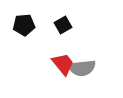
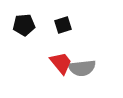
black square: rotated 12 degrees clockwise
red trapezoid: moved 2 px left, 1 px up
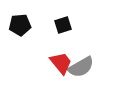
black pentagon: moved 4 px left
gray semicircle: moved 1 px left, 1 px up; rotated 24 degrees counterclockwise
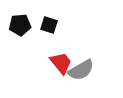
black square: moved 14 px left; rotated 36 degrees clockwise
gray semicircle: moved 3 px down
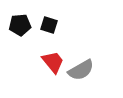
red trapezoid: moved 8 px left, 1 px up
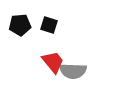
gray semicircle: moved 8 px left, 1 px down; rotated 32 degrees clockwise
